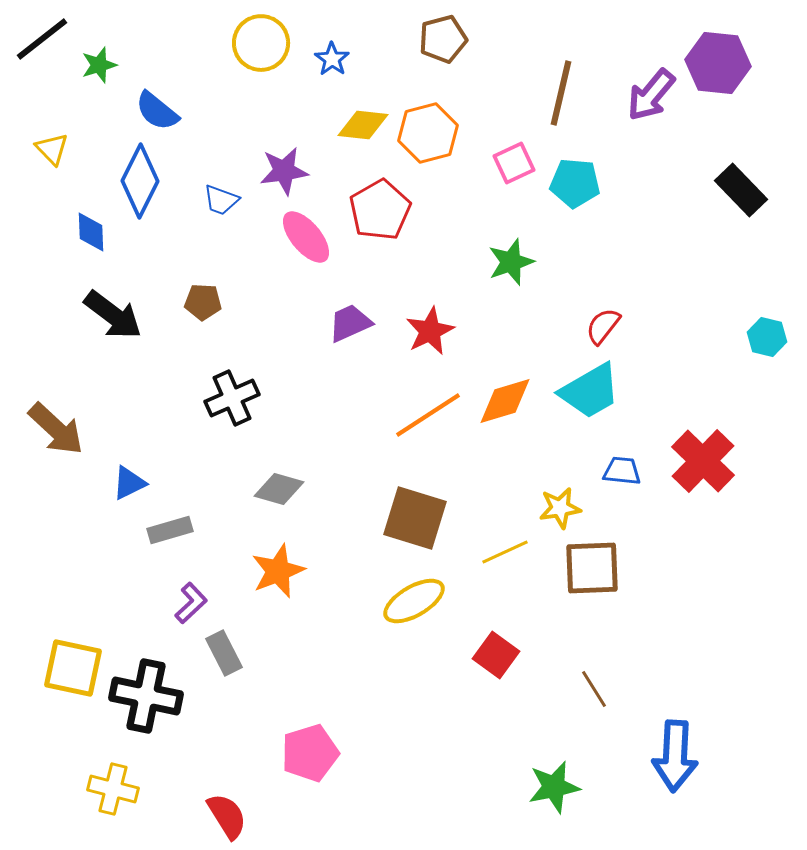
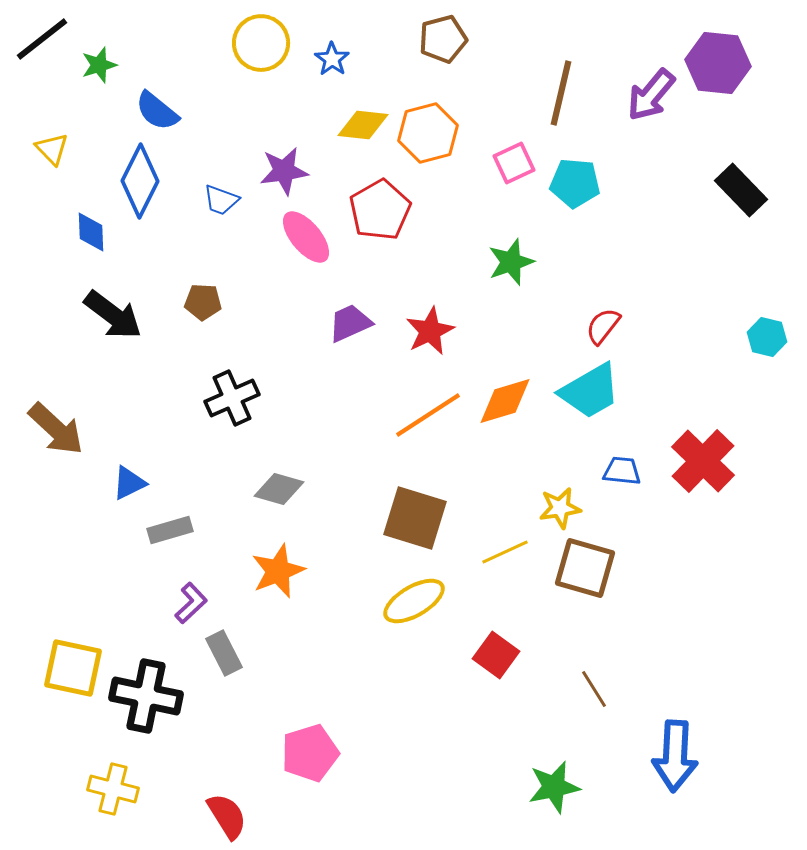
brown square at (592, 568): moved 7 px left; rotated 18 degrees clockwise
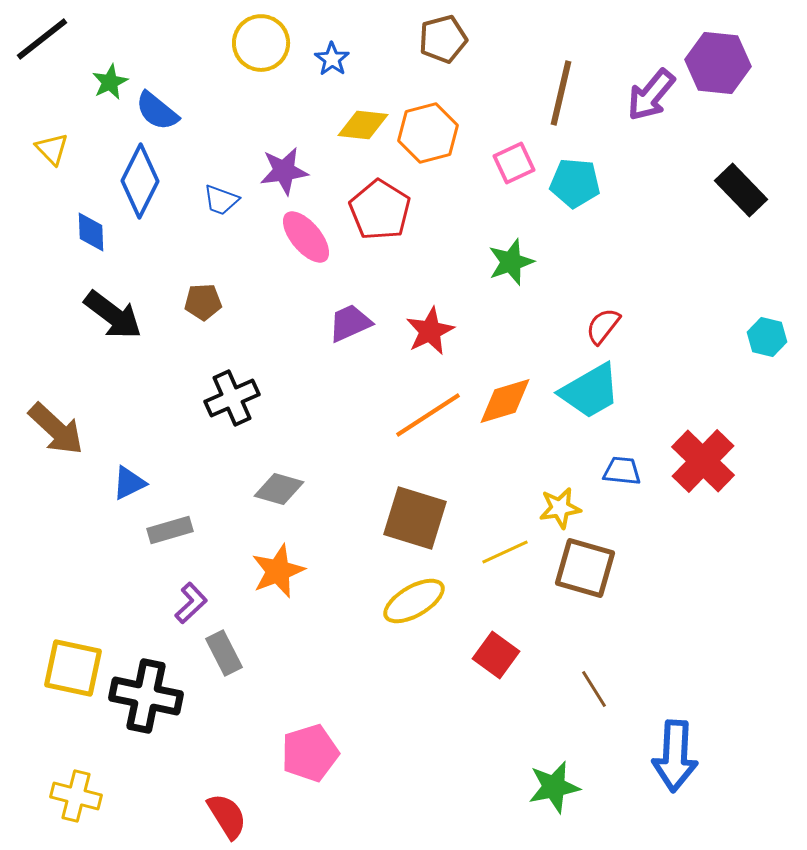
green star at (99, 65): moved 11 px right, 17 px down; rotated 9 degrees counterclockwise
red pentagon at (380, 210): rotated 10 degrees counterclockwise
brown pentagon at (203, 302): rotated 6 degrees counterclockwise
yellow cross at (113, 789): moved 37 px left, 7 px down
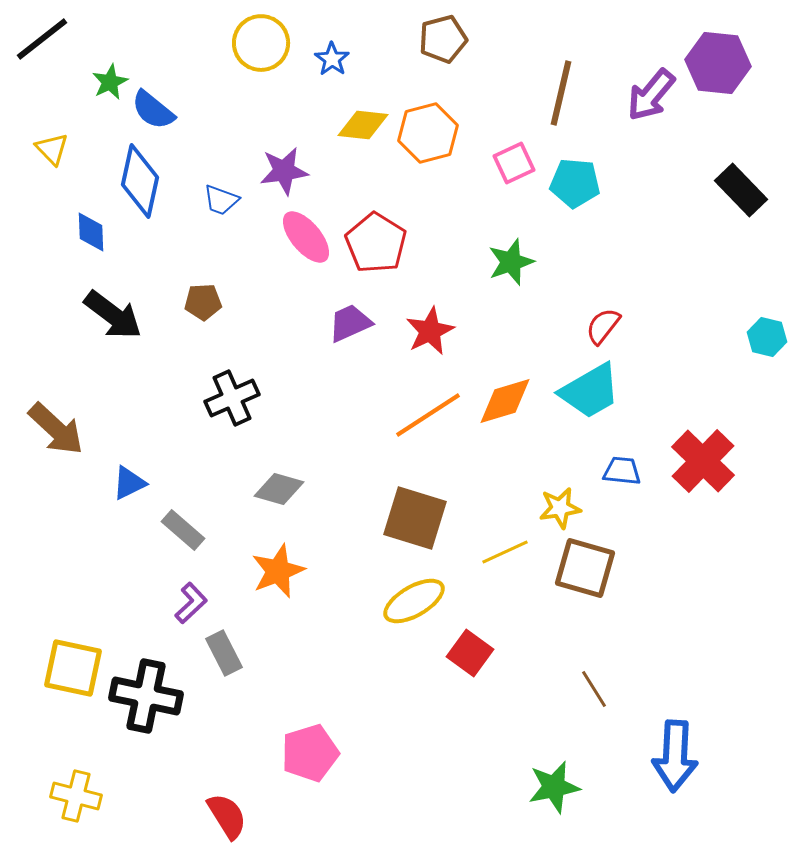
blue semicircle at (157, 111): moved 4 px left, 1 px up
blue diamond at (140, 181): rotated 14 degrees counterclockwise
red pentagon at (380, 210): moved 4 px left, 33 px down
gray rectangle at (170, 530): moved 13 px right; rotated 57 degrees clockwise
red square at (496, 655): moved 26 px left, 2 px up
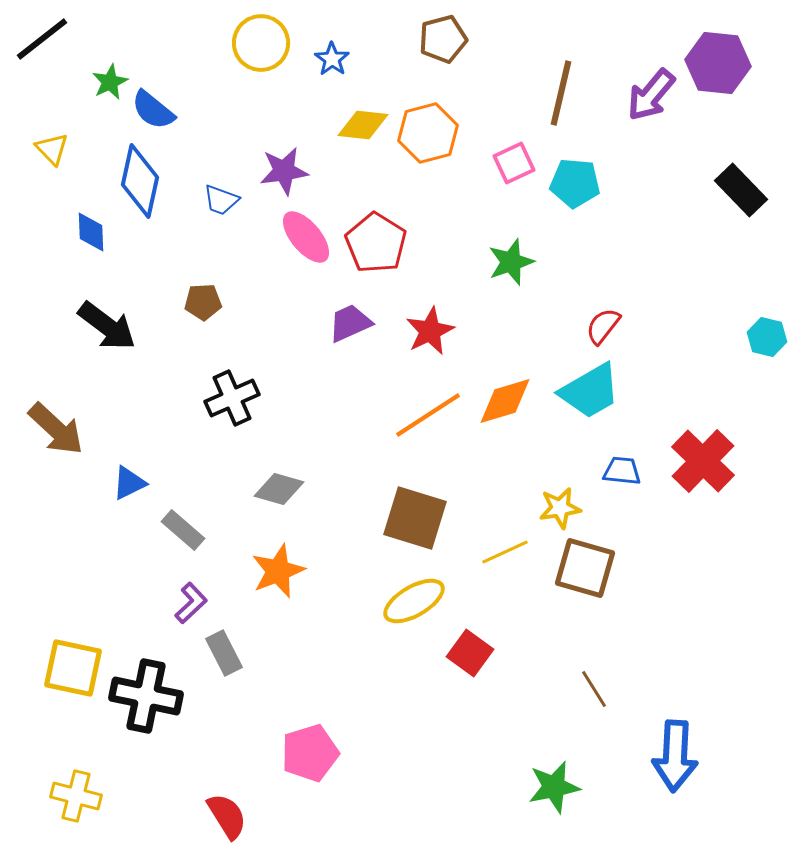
black arrow at (113, 315): moved 6 px left, 11 px down
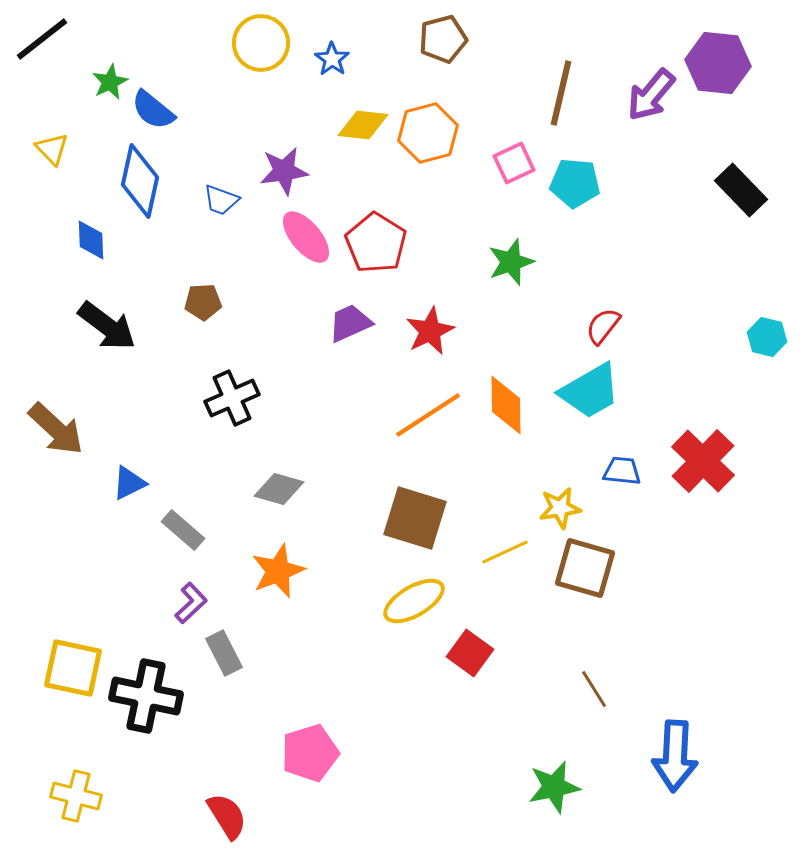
blue diamond at (91, 232): moved 8 px down
orange diamond at (505, 401): moved 1 px right, 4 px down; rotated 74 degrees counterclockwise
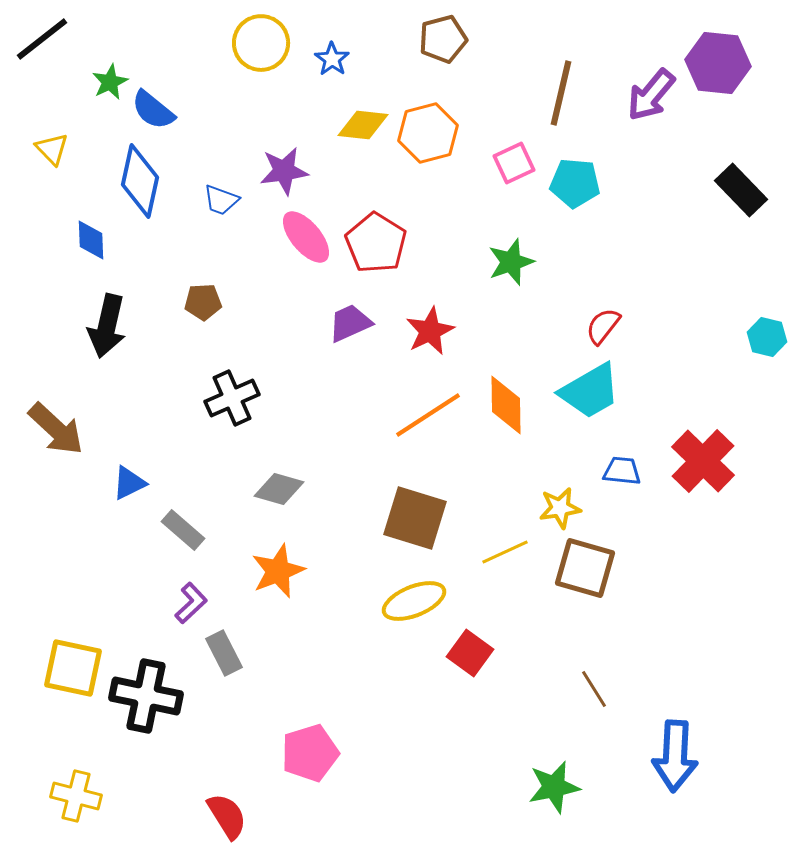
black arrow at (107, 326): rotated 66 degrees clockwise
yellow ellipse at (414, 601): rotated 8 degrees clockwise
